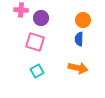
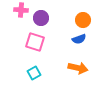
blue semicircle: rotated 112 degrees counterclockwise
cyan square: moved 3 px left, 2 px down
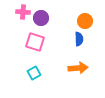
pink cross: moved 2 px right, 2 px down
orange circle: moved 2 px right, 1 px down
blue semicircle: rotated 72 degrees counterclockwise
orange arrow: rotated 18 degrees counterclockwise
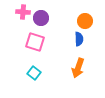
orange arrow: rotated 114 degrees clockwise
cyan square: rotated 24 degrees counterclockwise
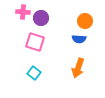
blue semicircle: rotated 96 degrees clockwise
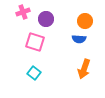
pink cross: rotated 24 degrees counterclockwise
purple circle: moved 5 px right, 1 px down
orange arrow: moved 6 px right, 1 px down
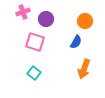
blue semicircle: moved 3 px left, 3 px down; rotated 64 degrees counterclockwise
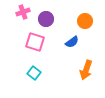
blue semicircle: moved 4 px left; rotated 24 degrees clockwise
orange arrow: moved 2 px right, 1 px down
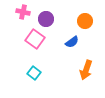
pink cross: rotated 32 degrees clockwise
pink square: moved 3 px up; rotated 18 degrees clockwise
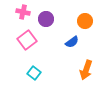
pink square: moved 8 px left, 1 px down; rotated 18 degrees clockwise
